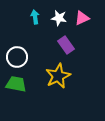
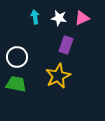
purple rectangle: rotated 54 degrees clockwise
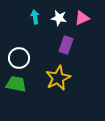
white circle: moved 2 px right, 1 px down
yellow star: moved 2 px down
